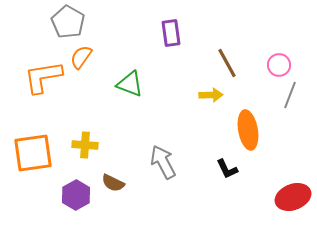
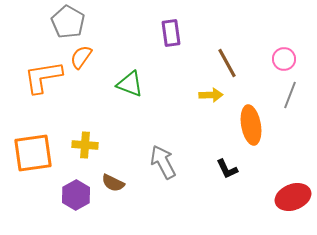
pink circle: moved 5 px right, 6 px up
orange ellipse: moved 3 px right, 5 px up
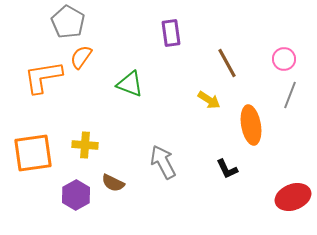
yellow arrow: moved 2 px left, 5 px down; rotated 35 degrees clockwise
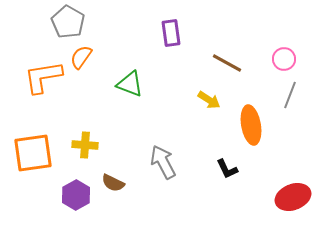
brown line: rotated 32 degrees counterclockwise
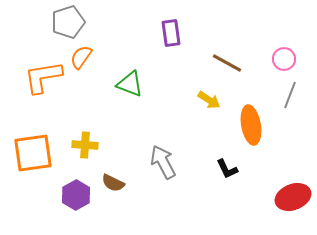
gray pentagon: rotated 24 degrees clockwise
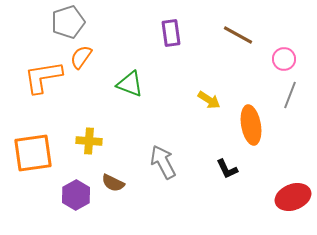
brown line: moved 11 px right, 28 px up
yellow cross: moved 4 px right, 4 px up
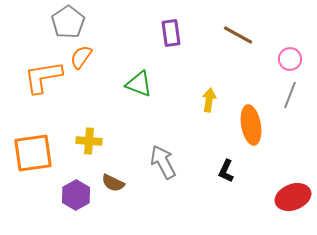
gray pentagon: rotated 16 degrees counterclockwise
pink circle: moved 6 px right
green triangle: moved 9 px right
yellow arrow: rotated 115 degrees counterclockwise
black L-shape: moved 1 px left, 2 px down; rotated 50 degrees clockwise
